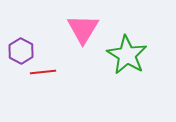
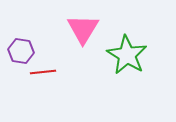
purple hexagon: rotated 20 degrees counterclockwise
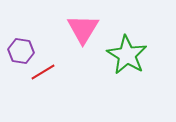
red line: rotated 25 degrees counterclockwise
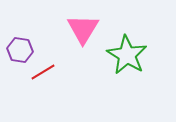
purple hexagon: moved 1 px left, 1 px up
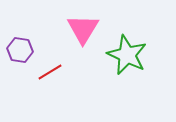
green star: rotated 6 degrees counterclockwise
red line: moved 7 px right
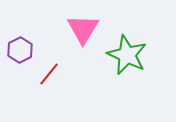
purple hexagon: rotated 25 degrees clockwise
red line: moved 1 px left, 2 px down; rotated 20 degrees counterclockwise
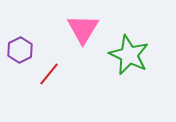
green star: moved 2 px right
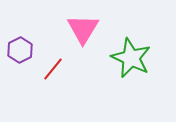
green star: moved 2 px right, 3 px down
red line: moved 4 px right, 5 px up
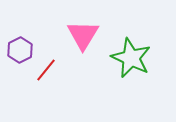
pink triangle: moved 6 px down
red line: moved 7 px left, 1 px down
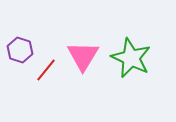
pink triangle: moved 21 px down
purple hexagon: rotated 15 degrees counterclockwise
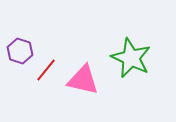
purple hexagon: moved 1 px down
pink triangle: moved 24 px down; rotated 48 degrees counterclockwise
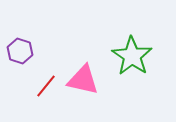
green star: moved 1 px right, 2 px up; rotated 9 degrees clockwise
red line: moved 16 px down
